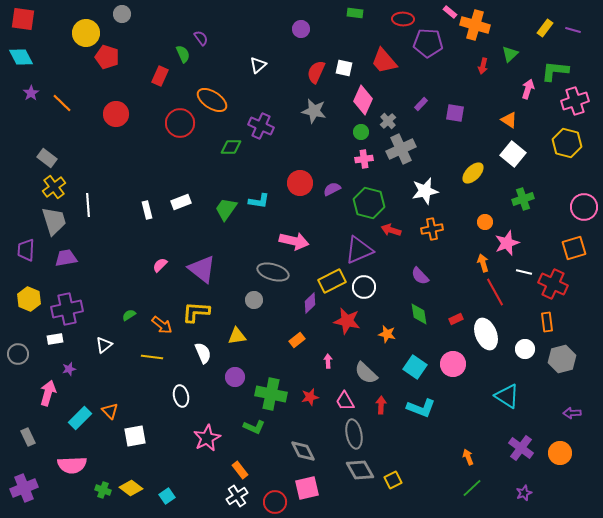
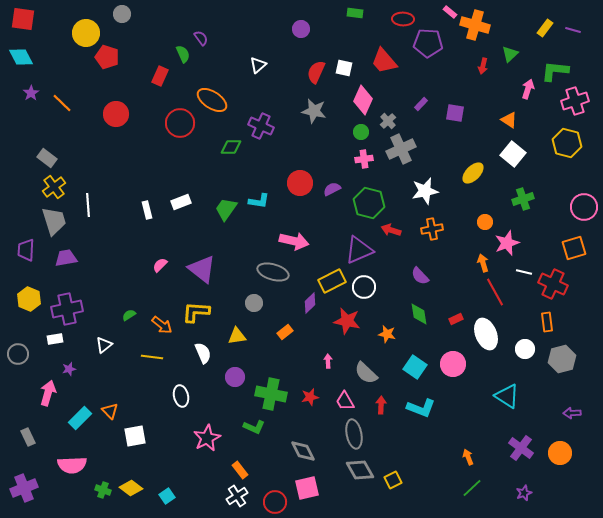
gray circle at (254, 300): moved 3 px down
orange rectangle at (297, 340): moved 12 px left, 8 px up
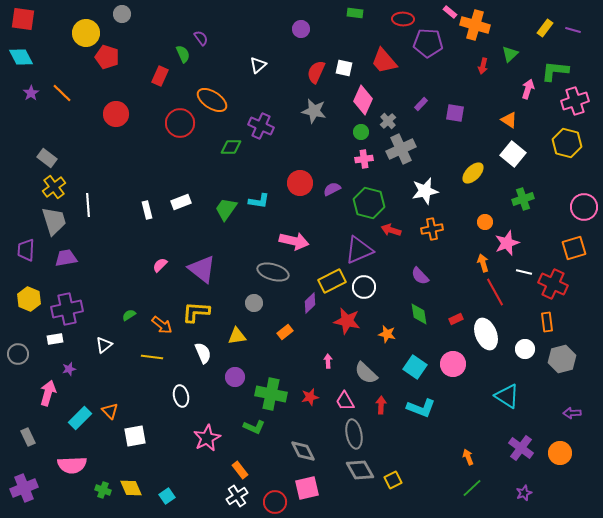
orange line at (62, 103): moved 10 px up
yellow diamond at (131, 488): rotated 30 degrees clockwise
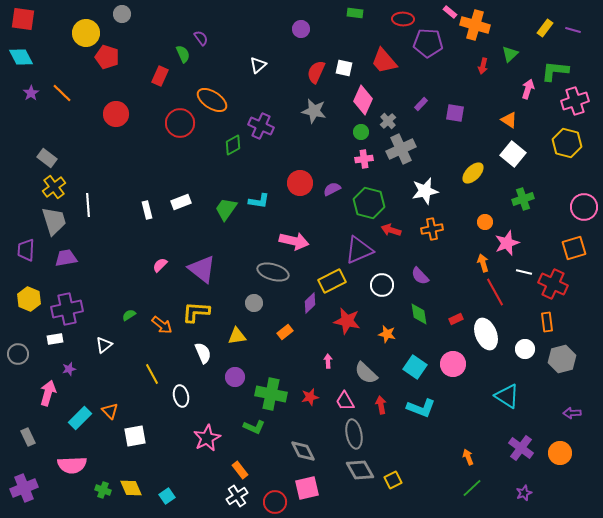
green diamond at (231, 147): moved 2 px right, 2 px up; rotated 30 degrees counterclockwise
white circle at (364, 287): moved 18 px right, 2 px up
yellow line at (152, 357): moved 17 px down; rotated 55 degrees clockwise
red arrow at (381, 405): rotated 12 degrees counterclockwise
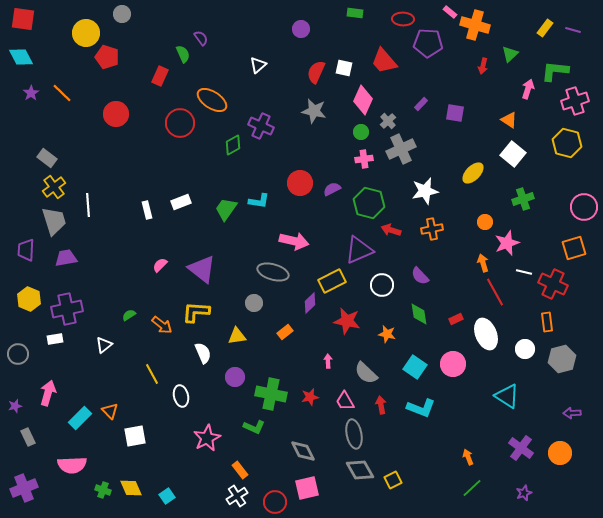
purple star at (69, 369): moved 54 px left, 37 px down
